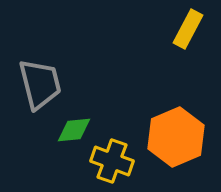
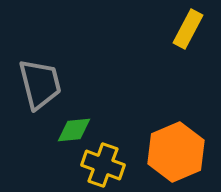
orange hexagon: moved 15 px down
yellow cross: moved 9 px left, 4 px down
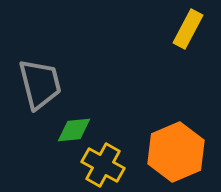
yellow cross: rotated 9 degrees clockwise
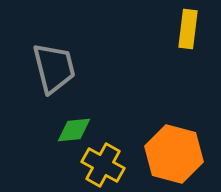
yellow rectangle: rotated 21 degrees counterclockwise
gray trapezoid: moved 14 px right, 16 px up
orange hexagon: moved 2 px left, 2 px down; rotated 22 degrees counterclockwise
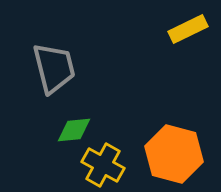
yellow rectangle: rotated 57 degrees clockwise
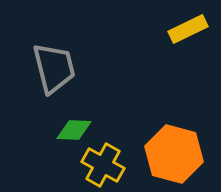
green diamond: rotated 9 degrees clockwise
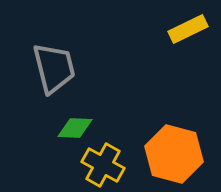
green diamond: moved 1 px right, 2 px up
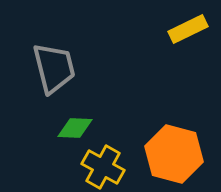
yellow cross: moved 2 px down
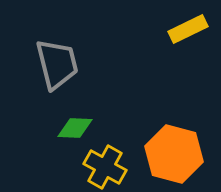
gray trapezoid: moved 3 px right, 4 px up
yellow cross: moved 2 px right
